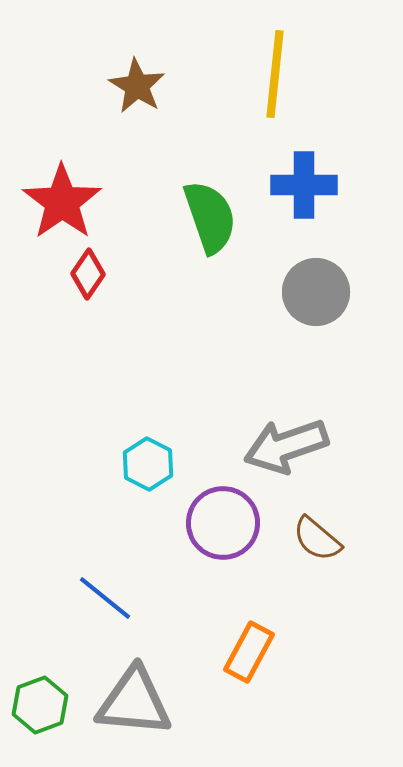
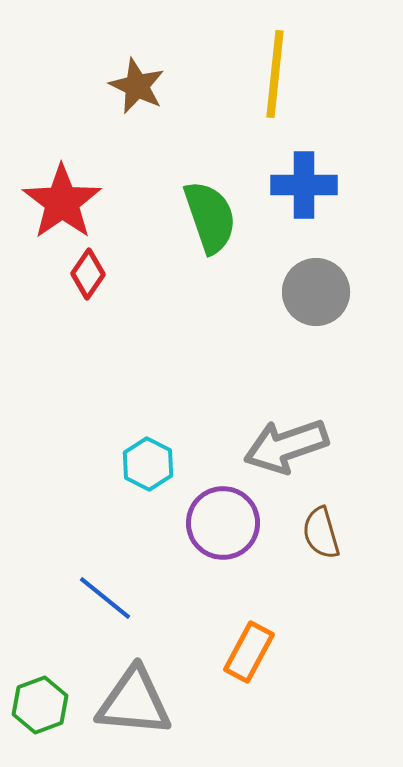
brown star: rotated 6 degrees counterclockwise
brown semicircle: moved 4 px right, 6 px up; rotated 34 degrees clockwise
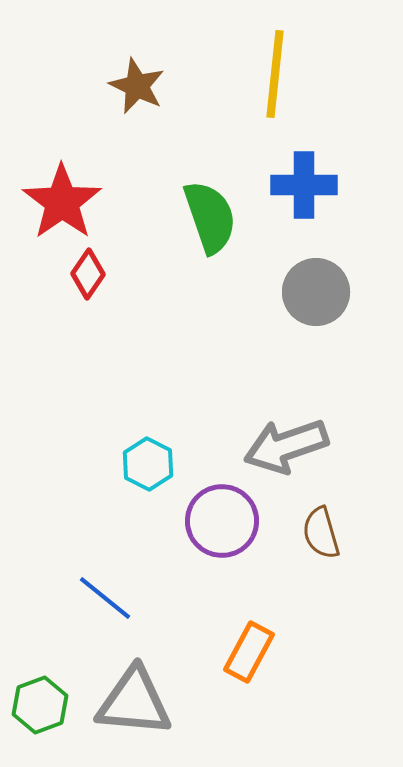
purple circle: moved 1 px left, 2 px up
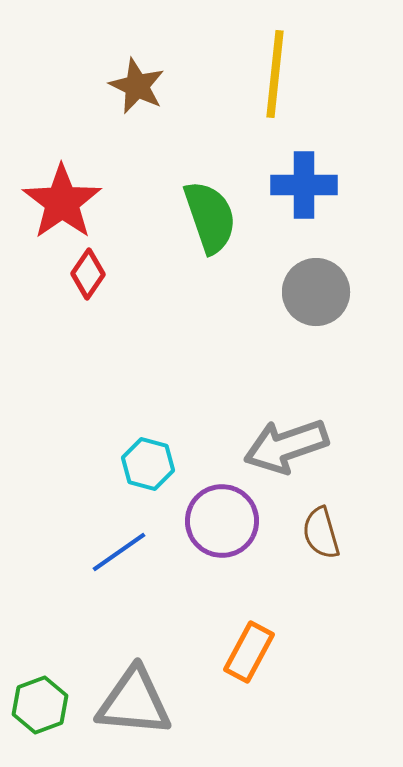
cyan hexagon: rotated 12 degrees counterclockwise
blue line: moved 14 px right, 46 px up; rotated 74 degrees counterclockwise
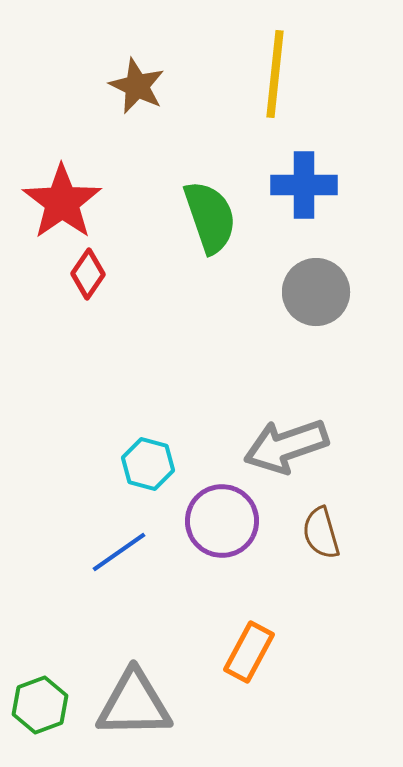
gray triangle: moved 2 px down; rotated 6 degrees counterclockwise
